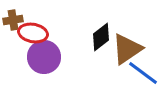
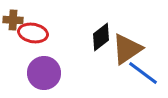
brown cross: rotated 12 degrees clockwise
purple circle: moved 16 px down
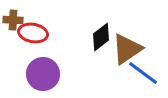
purple circle: moved 1 px left, 1 px down
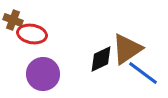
brown cross: rotated 18 degrees clockwise
red ellipse: moved 1 px left, 1 px down
black diamond: moved 22 px down; rotated 12 degrees clockwise
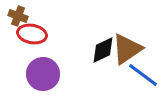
brown cross: moved 5 px right, 4 px up
black diamond: moved 2 px right, 9 px up
blue line: moved 2 px down
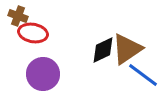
red ellipse: moved 1 px right, 1 px up
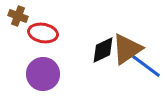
red ellipse: moved 10 px right
blue line: moved 3 px right, 9 px up
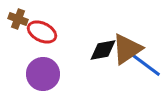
brown cross: moved 3 px down
red ellipse: moved 1 px left, 1 px up; rotated 16 degrees clockwise
black diamond: rotated 16 degrees clockwise
blue line: moved 1 px up
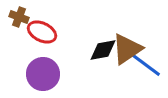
brown cross: moved 1 px right, 2 px up
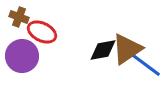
purple circle: moved 21 px left, 18 px up
